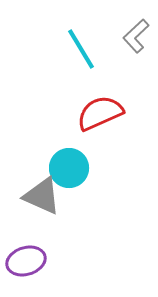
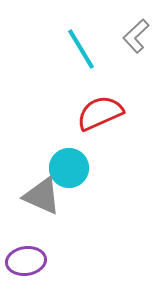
purple ellipse: rotated 9 degrees clockwise
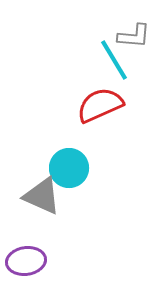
gray L-shape: moved 2 px left; rotated 132 degrees counterclockwise
cyan line: moved 33 px right, 11 px down
red semicircle: moved 8 px up
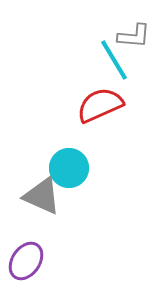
purple ellipse: rotated 48 degrees counterclockwise
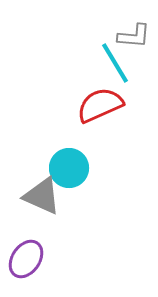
cyan line: moved 1 px right, 3 px down
purple ellipse: moved 2 px up
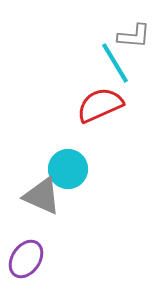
cyan circle: moved 1 px left, 1 px down
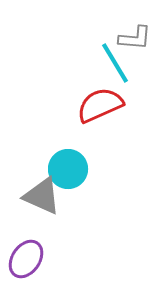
gray L-shape: moved 1 px right, 2 px down
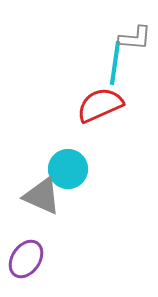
cyan line: rotated 39 degrees clockwise
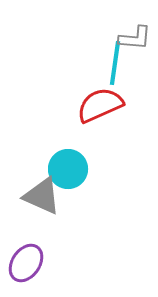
purple ellipse: moved 4 px down
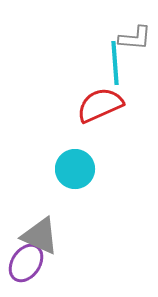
cyan line: rotated 12 degrees counterclockwise
cyan circle: moved 7 px right
gray triangle: moved 2 px left, 40 px down
